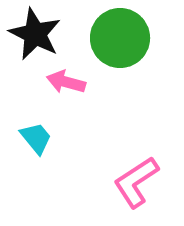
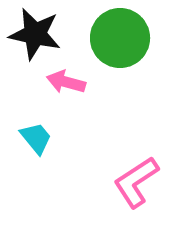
black star: rotated 14 degrees counterclockwise
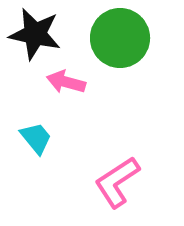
pink L-shape: moved 19 px left
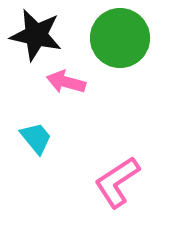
black star: moved 1 px right, 1 px down
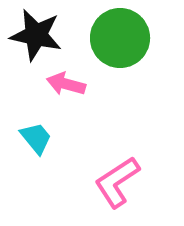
pink arrow: moved 2 px down
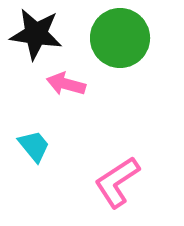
black star: moved 1 px up; rotated 4 degrees counterclockwise
cyan trapezoid: moved 2 px left, 8 px down
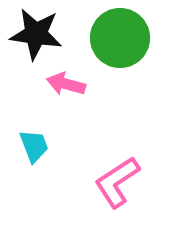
cyan trapezoid: rotated 18 degrees clockwise
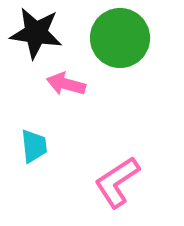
black star: moved 1 px up
cyan trapezoid: rotated 15 degrees clockwise
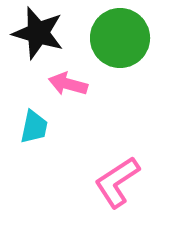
black star: moved 2 px right; rotated 8 degrees clockwise
pink arrow: moved 2 px right
cyan trapezoid: moved 19 px up; rotated 18 degrees clockwise
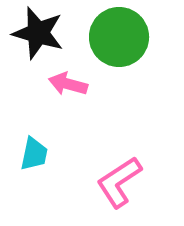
green circle: moved 1 px left, 1 px up
cyan trapezoid: moved 27 px down
pink L-shape: moved 2 px right
